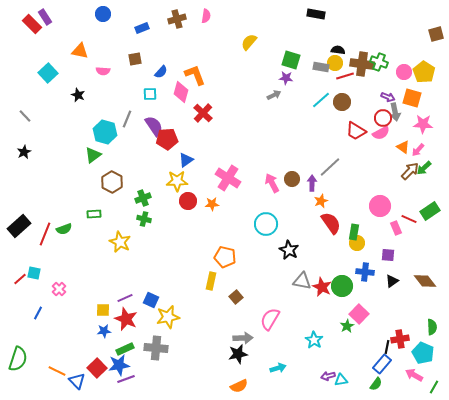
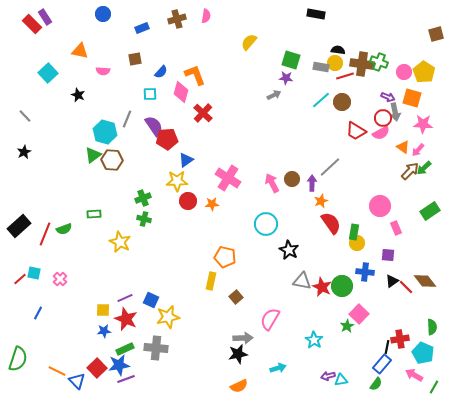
brown hexagon at (112, 182): moved 22 px up; rotated 25 degrees counterclockwise
red line at (409, 219): moved 3 px left, 68 px down; rotated 21 degrees clockwise
pink cross at (59, 289): moved 1 px right, 10 px up
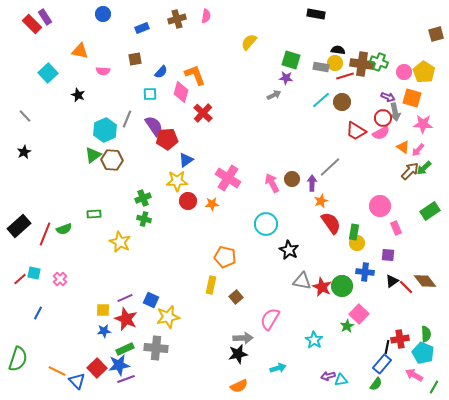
cyan hexagon at (105, 132): moved 2 px up; rotated 20 degrees clockwise
yellow rectangle at (211, 281): moved 4 px down
green semicircle at (432, 327): moved 6 px left, 7 px down
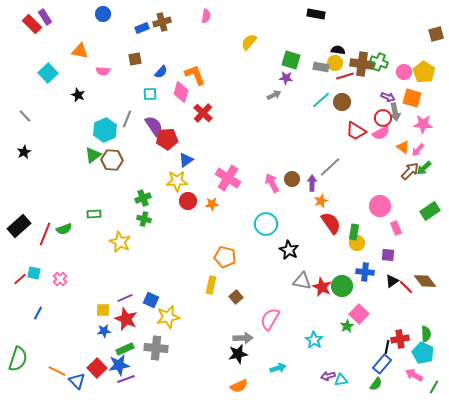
brown cross at (177, 19): moved 15 px left, 3 px down
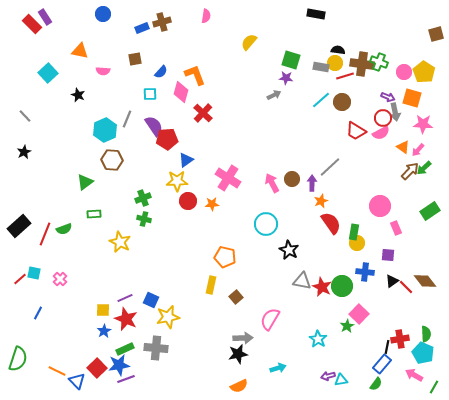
green triangle at (93, 155): moved 8 px left, 27 px down
blue star at (104, 331): rotated 24 degrees counterclockwise
cyan star at (314, 340): moved 4 px right, 1 px up
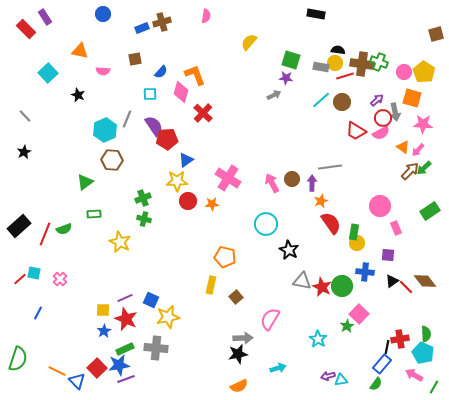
red rectangle at (32, 24): moved 6 px left, 5 px down
purple arrow at (388, 97): moved 11 px left, 3 px down; rotated 64 degrees counterclockwise
gray line at (330, 167): rotated 35 degrees clockwise
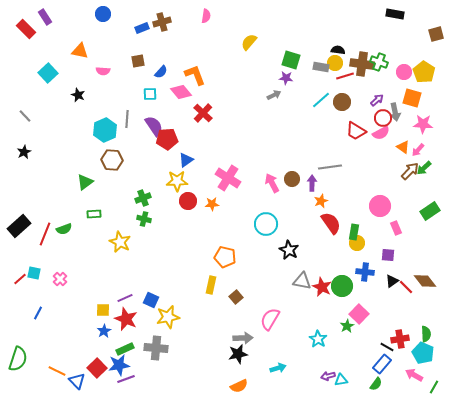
black rectangle at (316, 14): moved 79 px right
brown square at (135, 59): moved 3 px right, 2 px down
pink diamond at (181, 92): rotated 55 degrees counterclockwise
gray line at (127, 119): rotated 18 degrees counterclockwise
black line at (387, 347): rotated 72 degrees counterclockwise
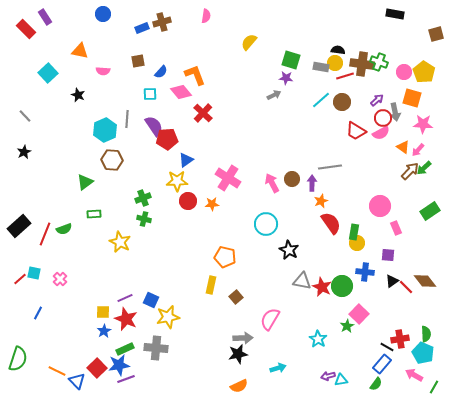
yellow square at (103, 310): moved 2 px down
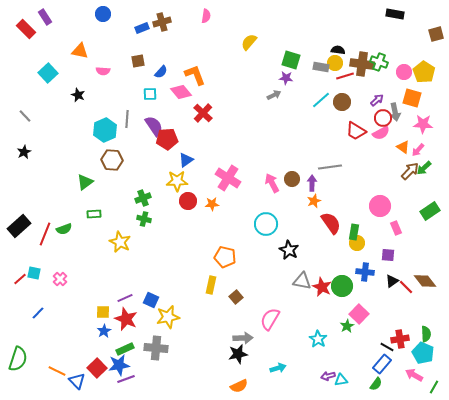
orange star at (321, 201): moved 7 px left
blue line at (38, 313): rotated 16 degrees clockwise
